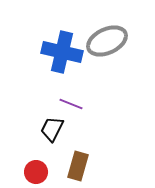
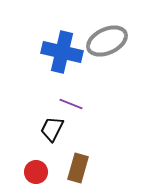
brown rectangle: moved 2 px down
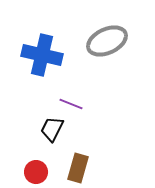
blue cross: moved 20 px left, 3 px down
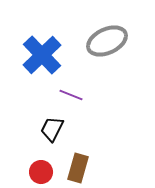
blue cross: rotated 33 degrees clockwise
purple line: moved 9 px up
red circle: moved 5 px right
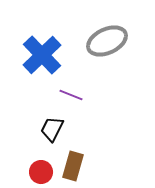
brown rectangle: moved 5 px left, 2 px up
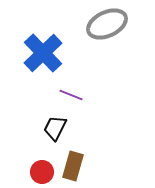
gray ellipse: moved 17 px up
blue cross: moved 1 px right, 2 px up
black trapezoid: moved 3 px right, 1 px up
red circle: moved 1 px right
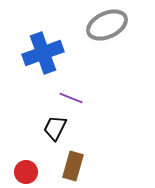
gray ellipse: moved 1 px down
blue cross: rotated 24 degrees clockwise
purple line: moved 3 px down
red circle: moved 16 px left
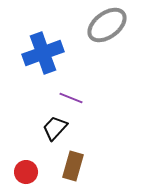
gray ellipse: rotated 12 degrees counterclockwise
black trapezoid: rotated 16 degrees clockwise
